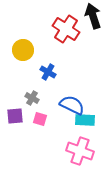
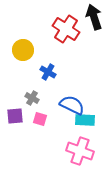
black arrow: moved 1 px right, 1 px down
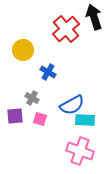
red cross: rotated 16 degrees clockwise
blue semicircle: rotated 125 degrees clockwise
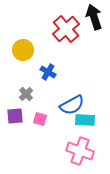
gray cross: moved 6 px left, 4 px up; rotated 16 degrees clockwise
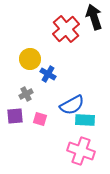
yellow circle: moved 7 px right, 9 px down
blue cross: moved 2 px down
gray cross: rotated 16 degrees clockwise
pink cross: moved 1 px right
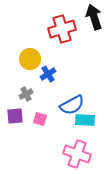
red cross: moved 4 px left; rotated 24 degrees clockwise
blue cross: rotated 28 degrees clockwise
pink cross: moved 4 px left, 3 px down
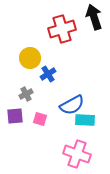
yellow circle: moved 1 px up
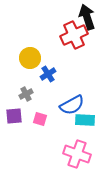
black arrow: moved 7 px left
red cross: moved 12 px right, 6 px down; rotated 8 degrees counterclockwise
purple square: moved 1 px left
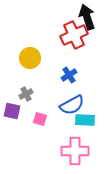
blue cross: moved 21 px right, 1 px down
purple square: moved 2 px left, 5 px up; rotated 18 degrees clockwise
pink cross: moved 2 px left, 3 px up; rotated 20 degrees counterclockwise
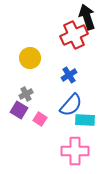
blue semicircle: moved 1 px left; rotated 20 degrees counterclockwise
purple square: moved 7 px right, 1 px up; rotated 18 degrees clockwise
pink square: rotated 16 degrees clockwise
